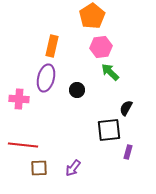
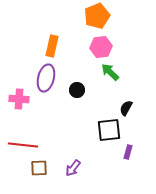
orange pentagon: moved 5 px right; rotated 10 degrees clockwise
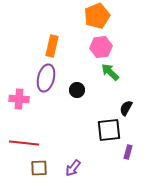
red line: moved 1 px right, 2 px up
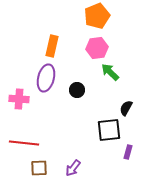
pink hexagon: moved 4 px left, 1 px down
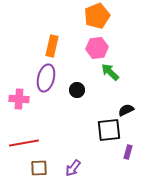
black semicircle: moved 2 px down; rotated 35 degrees clockwise
red line: rotated 16 degrees counterclockwise
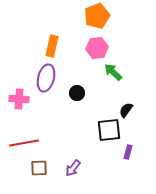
green arrow: moved 3 px right
black circle: moved 3 px down
black semicircle: rotated 28 degrees counterclockwise
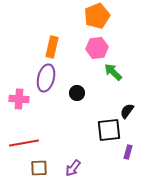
orange rectangle: moved 1 px down
black semicircle: moved 1 px right, 1 px down
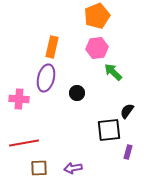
purple arrow: rotated 42 degrees clockwise
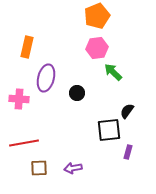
orange rectangle: moved 25 px left
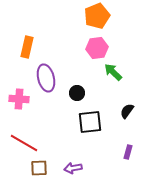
purple ellipse: rotated 28 degrees counterclockwise
black square: moved 19 px left, 8 px up
red line: rotated 40 degrees clockwise
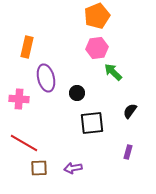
black semicircle: moved 3 px right
black square: moved 2 px right, 1 px down
